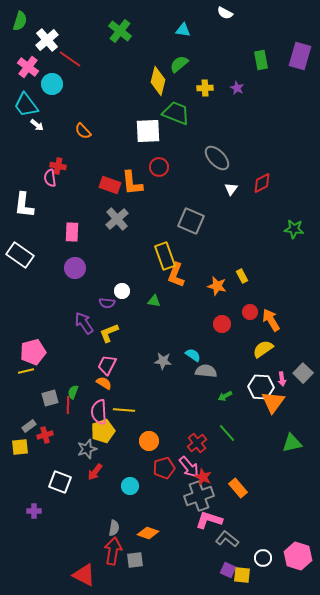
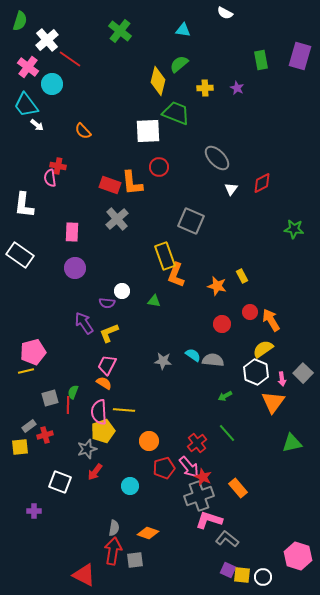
gray semicircle at (206, 371): moved 7 px right, 11 px up
white hexagon at (261, 387): moved 5 px left, 15 px up; rotated 20 degrees clockwise
white circle at (263, 558): moved 19 px down
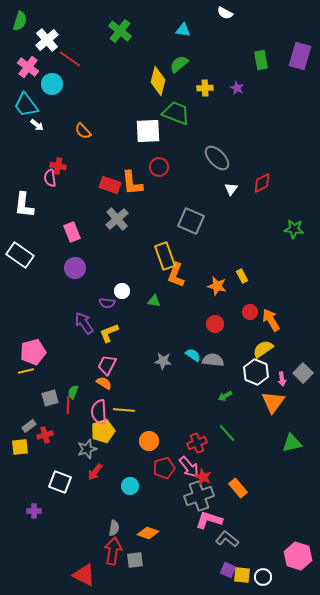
pink rectangle at (72, 232): rotated 24 degrees counterclockwise
red circle at (222, 324): moved 7 px left
red cross at (197, 443): rotated 18 degrees clockwise
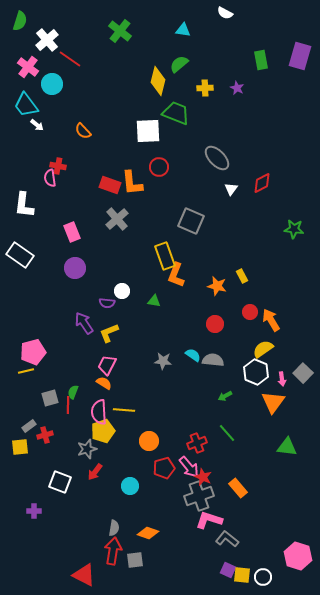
green triangle at (292, 443): moved 5 px left, 4 px down; rotated 20 degrees clockwise
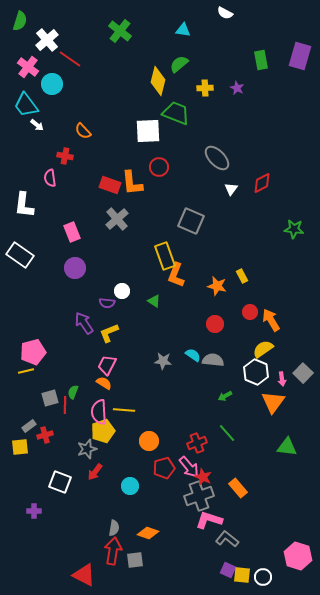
red cross at (58, 166): moved 7 px right, 10 px up
green triangle at (154, 301): rotated 24 degrees clockwise
red line at (68, 405): moved 3 px left
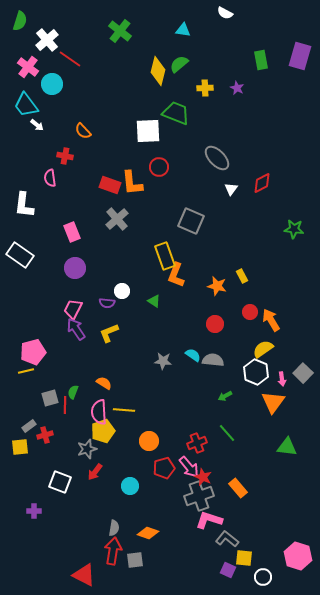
yellow diamond at (158, 81): moved 10 px up
purple arrow at (84, 323): moved 8 px left, 6 px down
pink trapezoid at (107, 365): moved 34 px left, 56 px up
yellow square at (242, 575): moved 2 px right, 17 px up
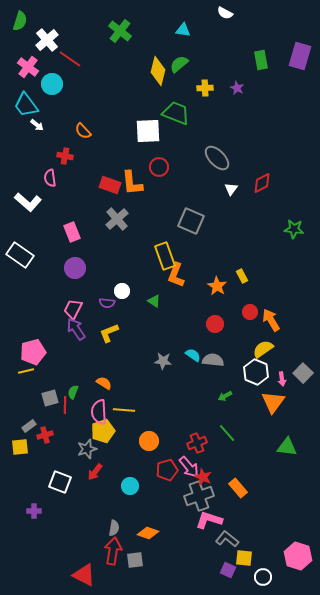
white L-shape at (24, 205): moved 4 px right, 3 px up; rotated 56 degrees counterclockwise
orange star at (217, 286): rotated 18 degrees clockwise
red pentagon at (164, 468): moved 3 px right, 2 px down
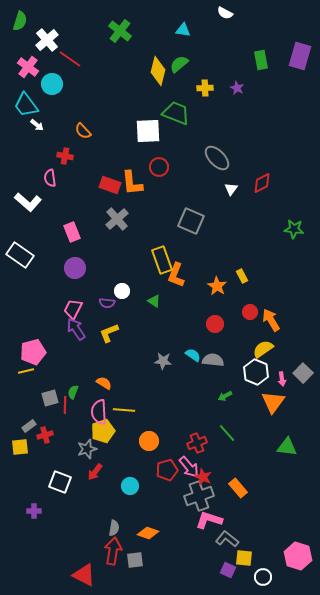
yellow rectangle at (165, 256): moved 3 px left, 4 px down
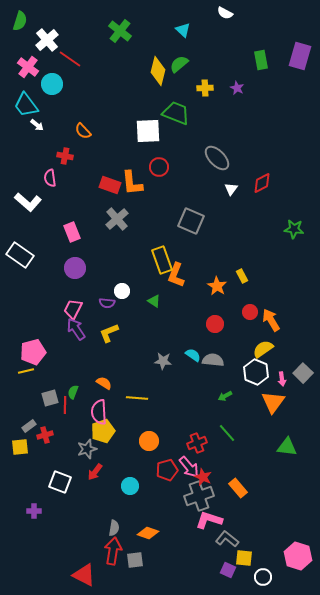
cyan triangle at (183, 30): rotated 35 degrees clockwise
yellow line at (124, 410): moved 13 px right, 12 px up
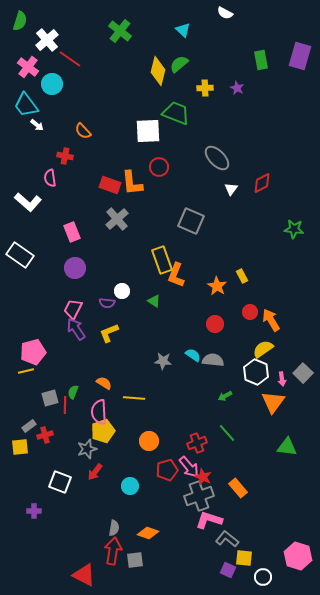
yellow line at (137, 398): moved 3 px left
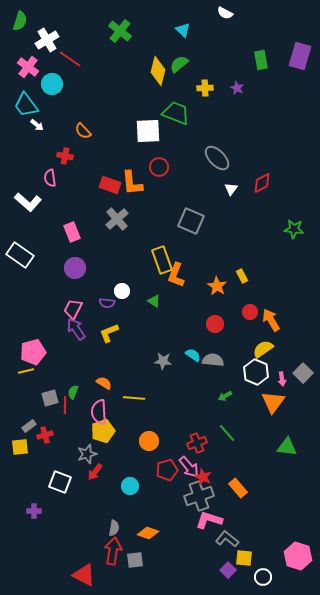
white cross at (47, 40): rotated 10 degrees clockwise
gray star at (87, 449): moved 5 px down
purple square at (228, 570): rotated 21 degrees clockwise
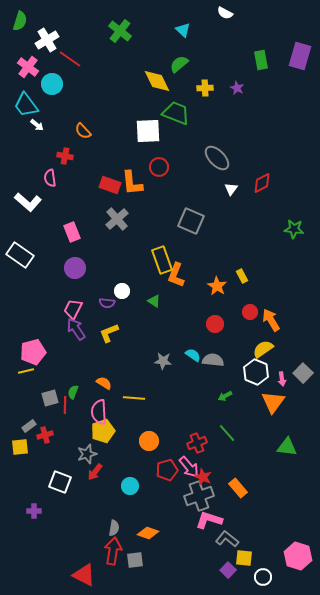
yellow diamond at (158, 71): moved 1 px left, 10 px down; rotated 40 degrees counterclockwise
